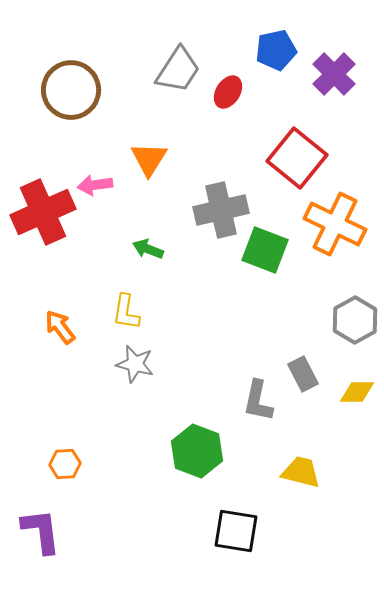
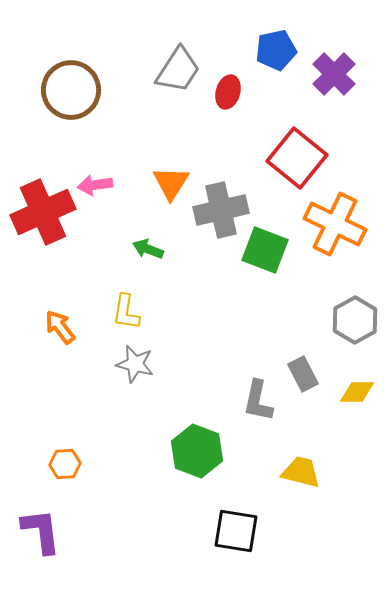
red ellipse: rotated 16 degrees counterclockwise
orange triangle: moved 22 px right, 24 px down
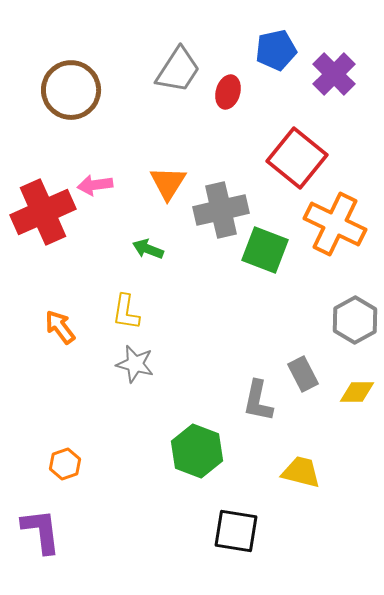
orange triangle: moved 3 px left
orange hexagon: rotated 16 degrees counterclockwise
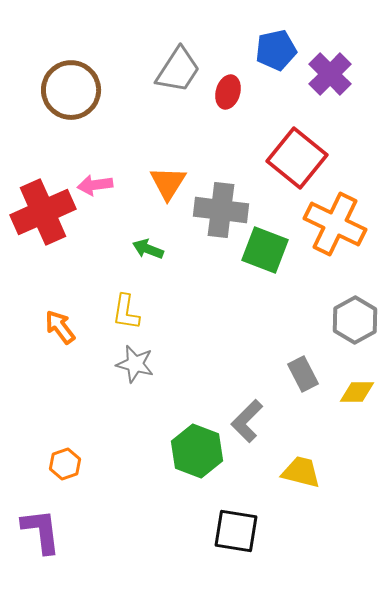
purple cross: moved 4 px left
gray cross: rotated 20 degrees clockwise
gray L-shape: moved 11 px left, 20 px down; rotated 33 degrees clockwise
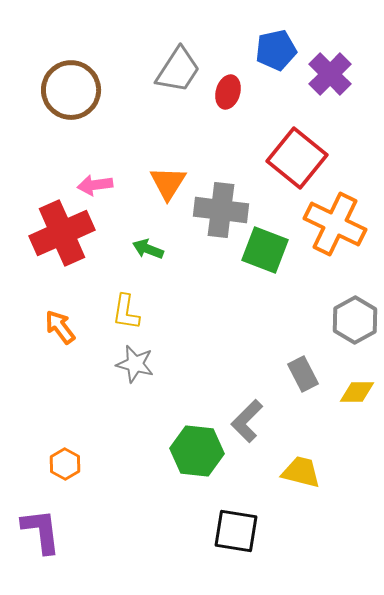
red cross: moved 19 px right, 21 px down
green hexagon: rotated 15 degrees counterclockwise
orange hexagon: rotated 12 degrees counterclockwise
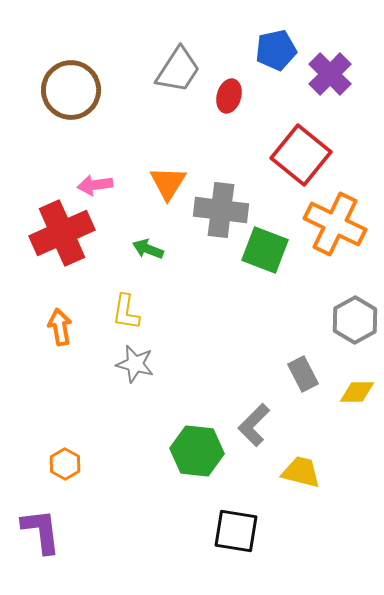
red ellipse: moved 1 px right, 4 px down
red square: moved 4 px right, 3 px up
orange arrow: rotated 27 degrees clockwise
gray L-shape: moved 7 px right, 4 px down
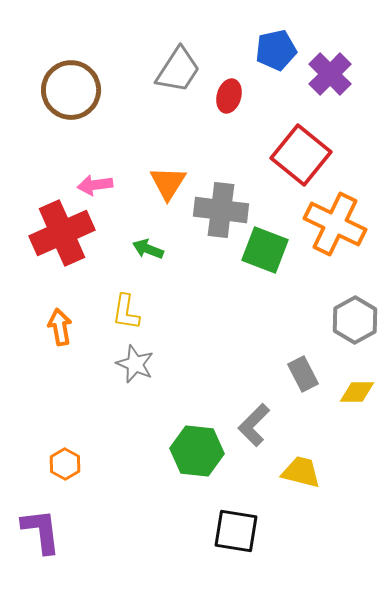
gray star: rotated 9 degrees clockwise
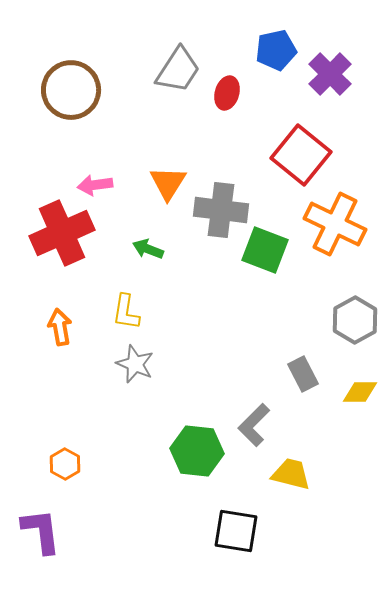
red ellipse: moved 2 px left, 3 px up
yellow diamond: moved 3 px right
yellow trapezoid: moved 10 px left, 2 px down
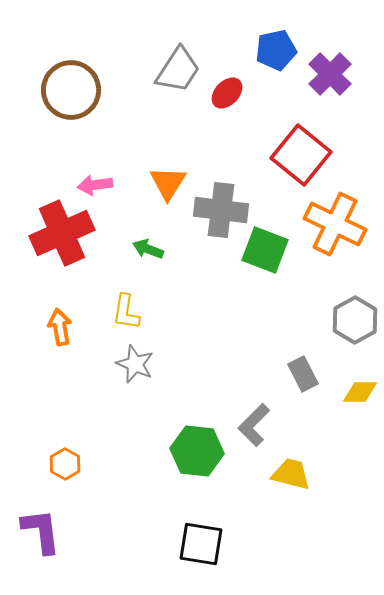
red ellipse: rotated 28 degrees clockwise
black square: moved 35 px left, 13 px down
